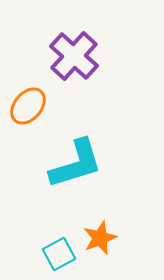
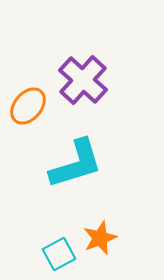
purple cross: moved 9 px right, 24 px down
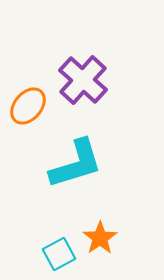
orange star: rotated 12 degrees counterclockwise
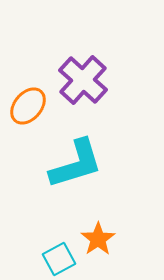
orange star: moved 2 px left, 1 px down
cyan square: moved 5 px down
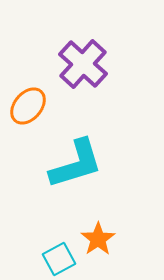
purple cross: moved 16 px up
